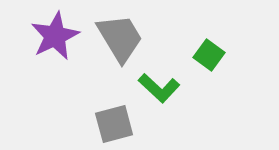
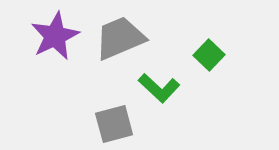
gray trapezoid: rotated 82 degrees counterclockwise
green square: rotated 8 degrees clockwise
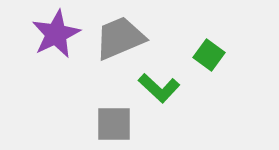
purple star: moved 1 px right, 2 px up
green square: rotated 8 degrees counterclockwise
gray square: rotated 15 degrees clockwise
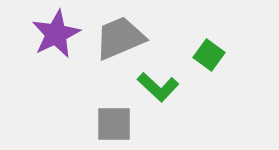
green L-shape: moved 1 px left, 1 px up
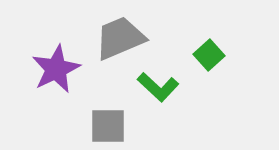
purple star: moved 35 px down
green square: rotated 12 degrees clockwise
gray square: moved 6 px left, 2 px down
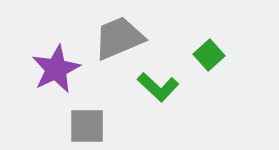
gray trapezoid: moved 1 px left
gray square: moved 21 px left
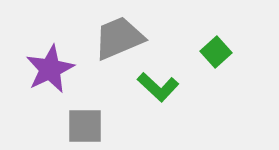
green square: moved 7 px right, 3 px up
purple star: moved 6 px left
gray square: moved 2 px left
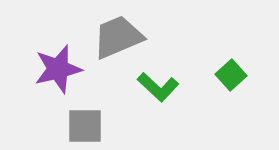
gray trapezoid: moved 1 px left, 1 px up
green square: moved 15 px right, 23 px down
purple star: moved 8 px right; rotated 12 degrees clockwise
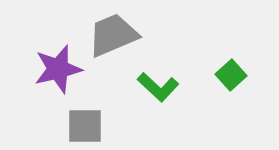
gray trapezoid: moved 5 px left, 2 px up
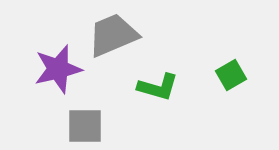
green square: rotated 12 degrees clockwise
green L-shape: rotated 27 degrees counterclockwise
